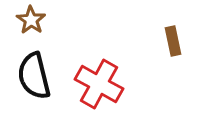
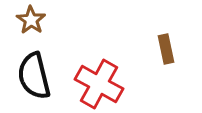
brown rectangle: moved 7 px left, 8 px down
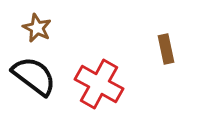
brown star: moved 6 px right, 8 px down; rotated 8 degrees counterclockwise
black semicircle: rotated 141 degrees clockwise
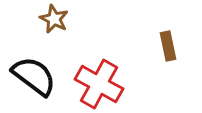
brown star: moved 17 px right, 9 px up
brown rectangle: moved 2 px right, 3 px up
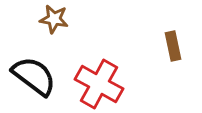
brown star: rotated 16 degrees counterclockwise
brown rectangle: moved 5 px right
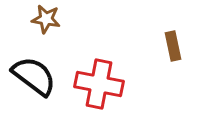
brown star: moved 8 px left
red cross: rotated 18 degrees counterclockwise
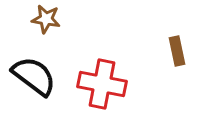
brown rectangle: moved 4 px right, 5 px down
red cross: moved 3 px right
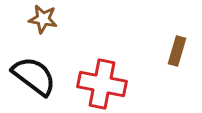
brown star: moved 3 px left
brown rectangle: rotated 28 degrees clockwise
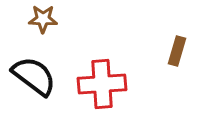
brown star: rotated 8 degrees counterclockwise
red cross: rotated 15 degrees counterclockwise
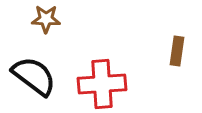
brown star: moved 3 px right
brown rectangle: rotated 8 degrees counterclockwise
